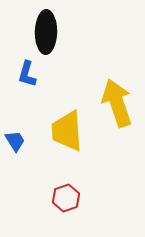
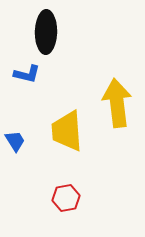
blue L-shape: rotated 92 degrees counterclockwise
yellow arrow: rotated 12 degrees clockwise
red hexagon: rotated 8 degrees clockwise
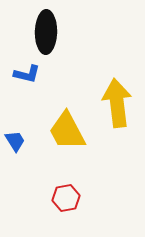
yellow trapezoid: rotated 24 degrees counterclockwise
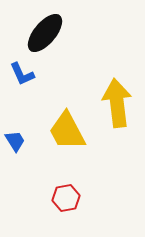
black ellipse: moved 1 px left, 1 px down; rotated 39 degrees clockwise
blue L-shape: moved 5 px left; rotated 52 degrees clockwise
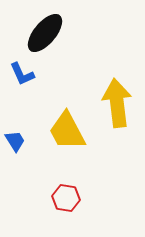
red hexagon: rotated 20 degrees clockwise
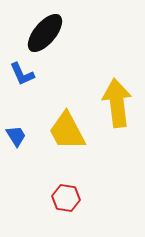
blue trapezoid: moved 1 px right, 5 px up
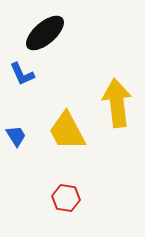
black ellipse: rotated 9 degrees clockwise
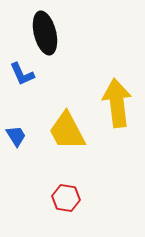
black ellipse: rotated 63 degrees counterclockwise
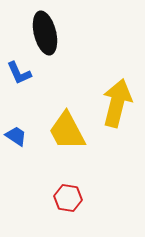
blue L-shape: moved 3 px left, 1 px up
yellow arrow: rotated 21 degrees clockwise
blue trapezoid: rotated 25 degrees counterclockwise
red hexagon: moved 2 px right
